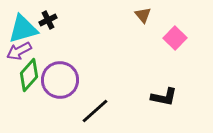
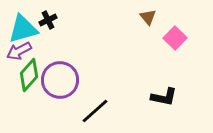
brown triangle: moved 5 px right, 2 px down
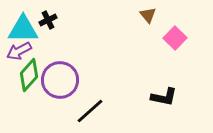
brown triangle: moved 2 px up
cyan triangle: rotated 16 degrees clockwise
black line: moved 5 px left
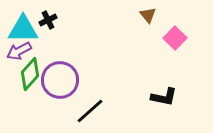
green diamond: moved 1 px right, 1 px up
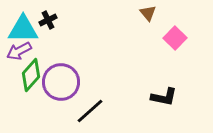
brown triangle: moved 2 px up
green diamond: moved 1 px right, 1 px down
purple circle: moved 1 px right, 2 px down
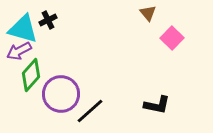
cyan triangle: rotated 16 degrees clockwise
pink square: moved 3 px left
purple circle: moved 12 px down
black L-shape: moved 7 px left, 8 px down
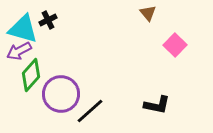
pink square: moved 3 px right, 7 px down
